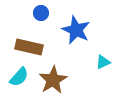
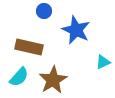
blue circle: moved 3 px right, 2 px up
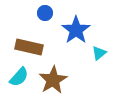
blue circle: moved 1 px right, 2 px down
blue star: rotated 12 degrees clockwise
cyan triangle: moved 4 px left, 9 px up; rotated 14 degrees counterclockwise
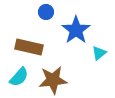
blue circle: moved 1 px right, 1 px up
brown star: rotated 24 degrees clockwise
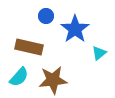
blue circle: moved 4 px down
blue star: moved 1 px left, 1 px up
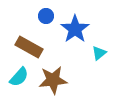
brown rectangle: rotated 16 degrees clockwise
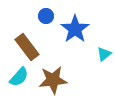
brown rectangle: moved 2 px left; rotated 24 degrees clockwise
cyan triangle: moved 5 px right, 1 px down
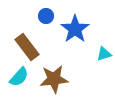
cyan triangle: rotated 21 degrees clockwise
brown star: moved 1 px right, 1 px up
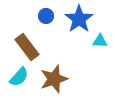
blue star: moved 4 px right, 10 px up
cyan triangle: moved 4 px left, 13 px up; rotated 21 degrees clockwise
brown star: rotated 12 degrees counterclockwise
